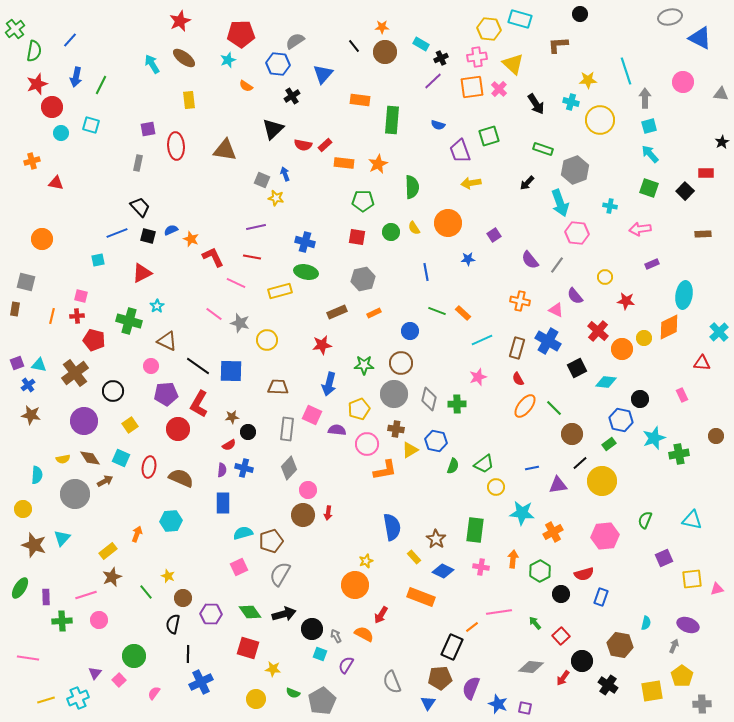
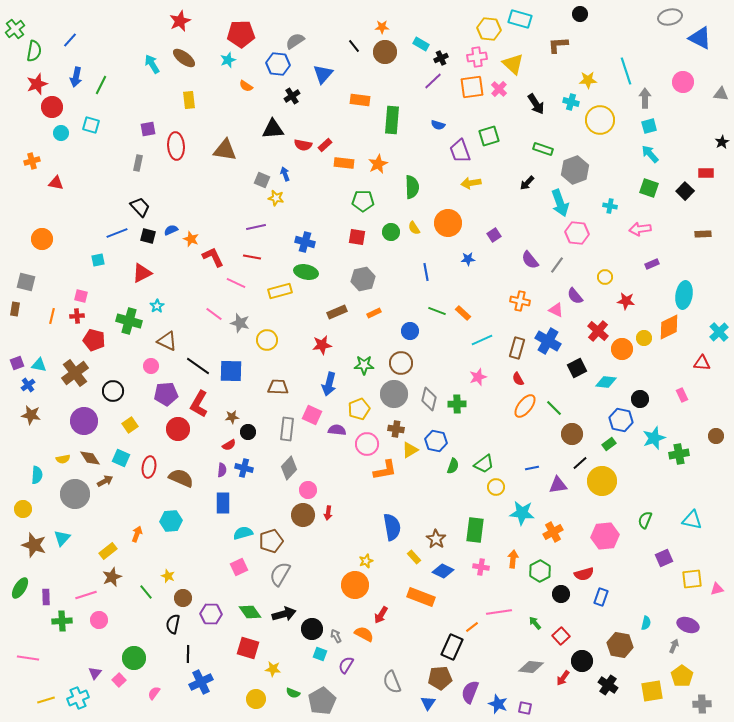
black triangle at (273, 129): rotated 40 degrees clockwise
green circle at (134, 656): moved 2 px down
purple semicircle at (471, 688): moved 1 px left, 4 px down
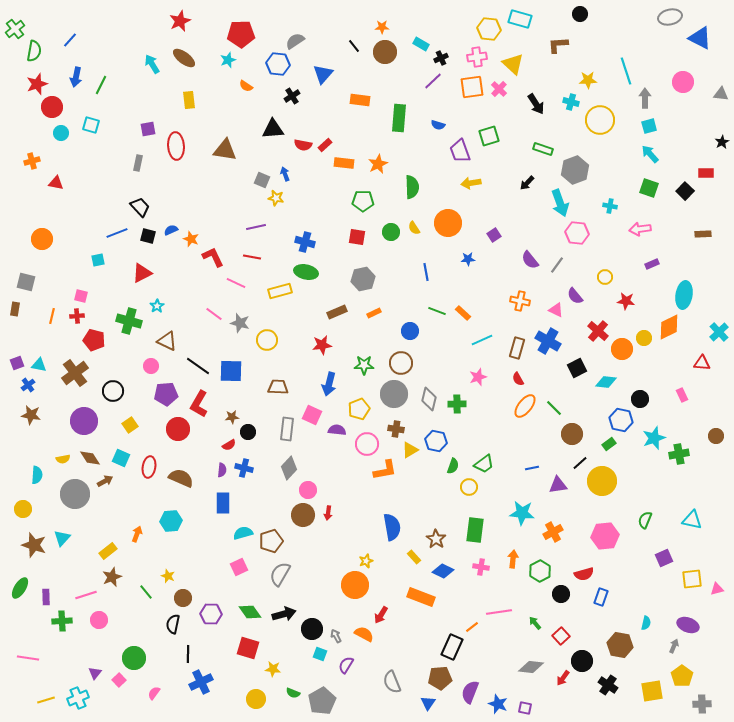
green rectangle at (392, 120): moved 7 px right, 2 px up
yellow circle at (496, 487): moved 27 px left
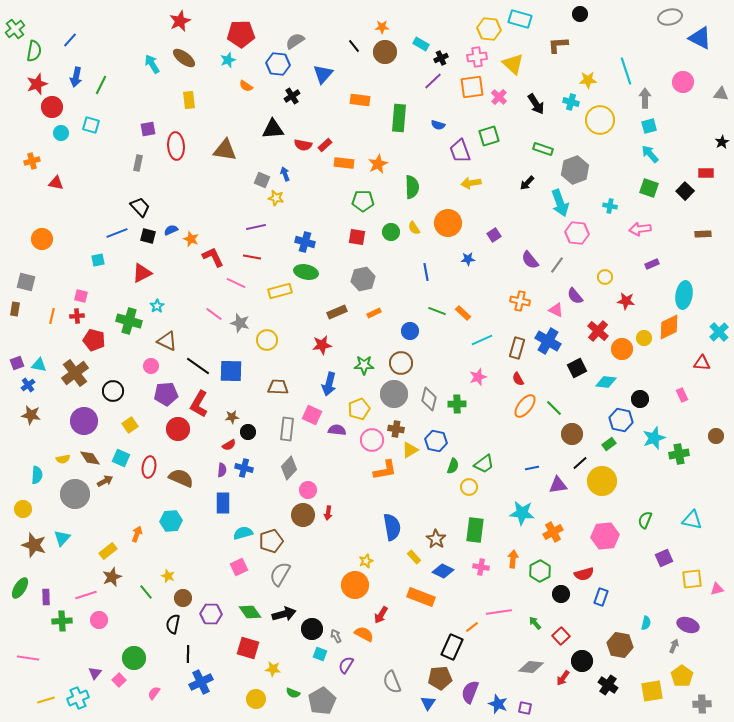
pink cross at (499, 89): moved 8 px down
pink circle at (367, 444): moved 5 px right, 4 px up
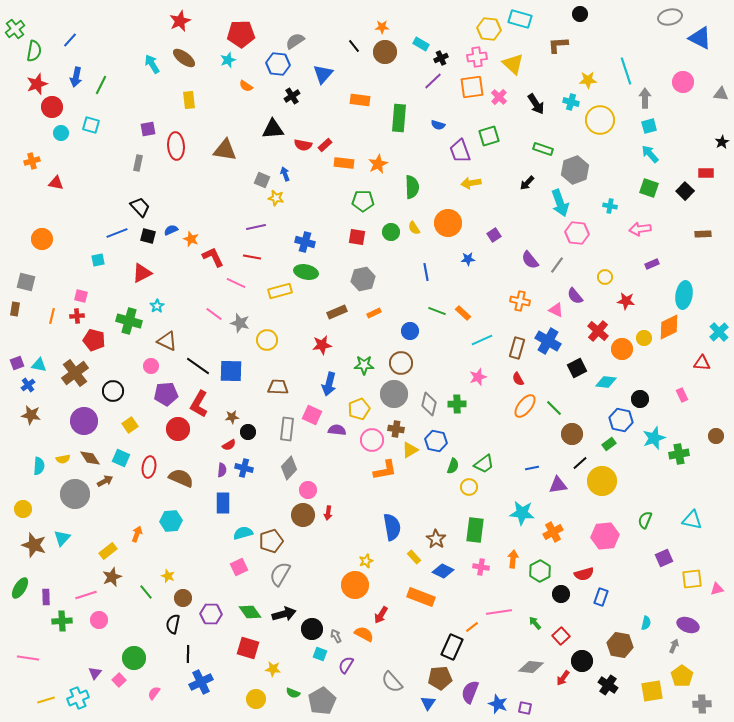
gray diamond at (429, 399): moved 5 px down
cyan semicircle at (37, 475): moved 2 px right, 9 px up
gray semicircle at (392, 682): rotated 20 degrees counterclockwise
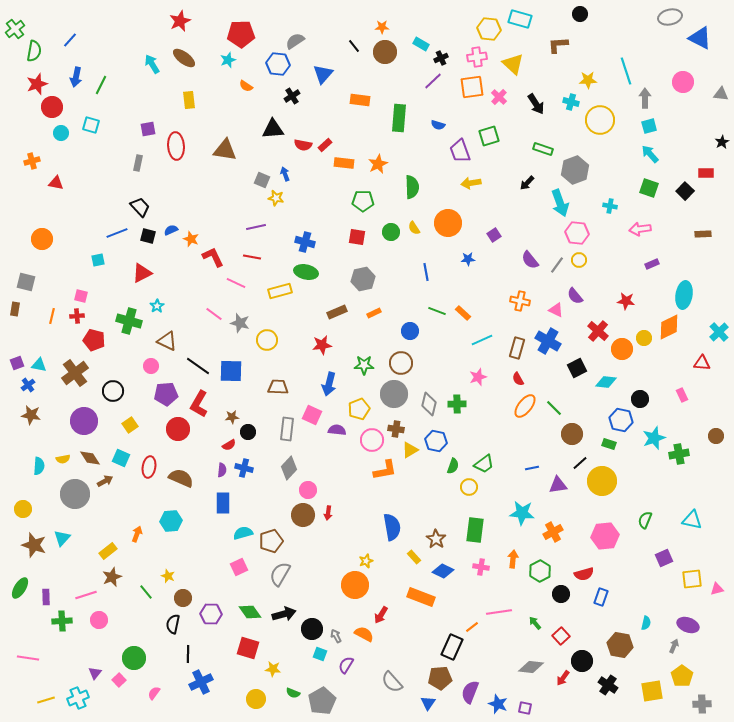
yellow circle at (605, 277): moved 26 px left, 17 px up
green rectangle at (609, 444): rotated 56 degrees clockwise
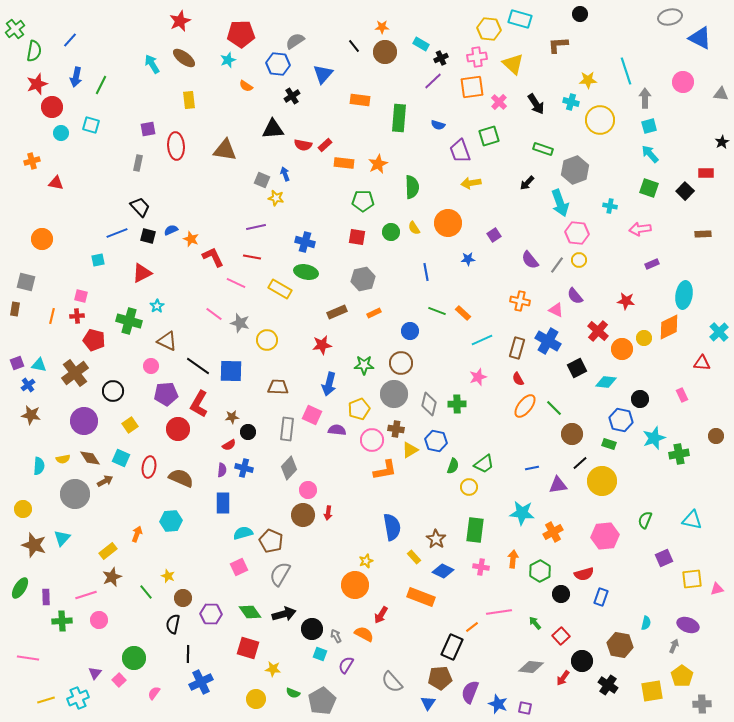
pink cross at (499, 97): moved 5 px down
yellow rectangle at (280, 291): moved 2 px up; rotated 45 degrees clockwise
brown pentagon at (271, 541): rotated 30 degrees counterclockwise
